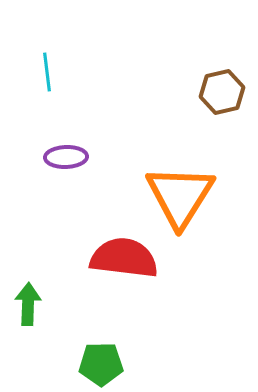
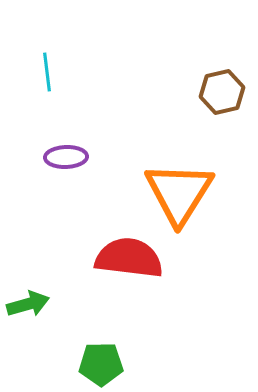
orange triangle: moved 1 px left, 3 px up
red semicircle: moved 5 px right
green arrow: rotated 72 degrees clockwise
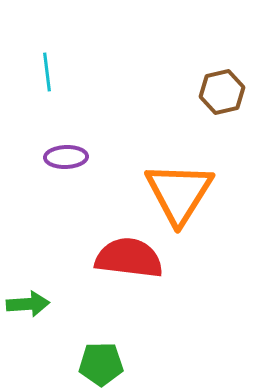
green arrow: rotated 12 degrees clockwise
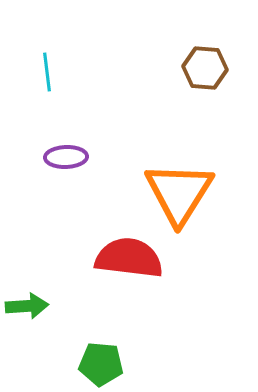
brown hexagon: moved 17 px left, 24 px up; rotated 18 degrees clockwise
green arrow: moved 1 px left, 2 px down
green pentagon: rotated 6 degrees clockwise
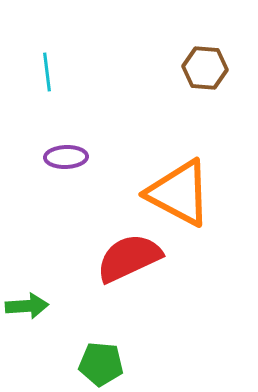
orange triangle: rotated 34 degrees counterclockwise
red semicircle: rotated 32 degrees counterclockwise
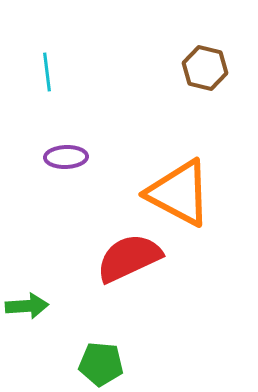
brown hexagon: rotated 9 degrees clockwise
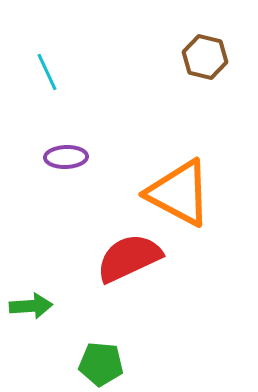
brown hexagon: moved 11 px up
cyan line: rotated 18 degrees counterclockwise
green arrow: moved 4 px right
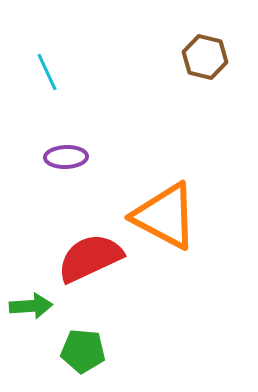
orange triangle: moved 14 px left, 23 px down
red semicircle: moved 39 px left
green pentagon: moved 18 px left, 13 px up
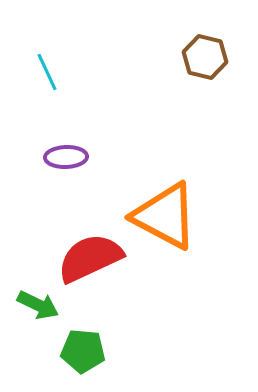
green arrow: moved 7 px right, 1 px up; rotated 30 degrees clockwise
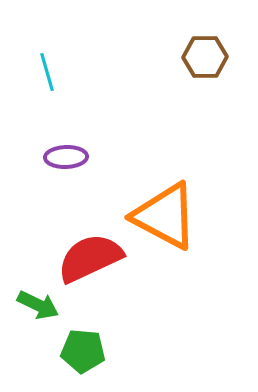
brown hexagon: rotated 15 degrees counterclockwise
cyan line: rotated 9 degrees clockwise
